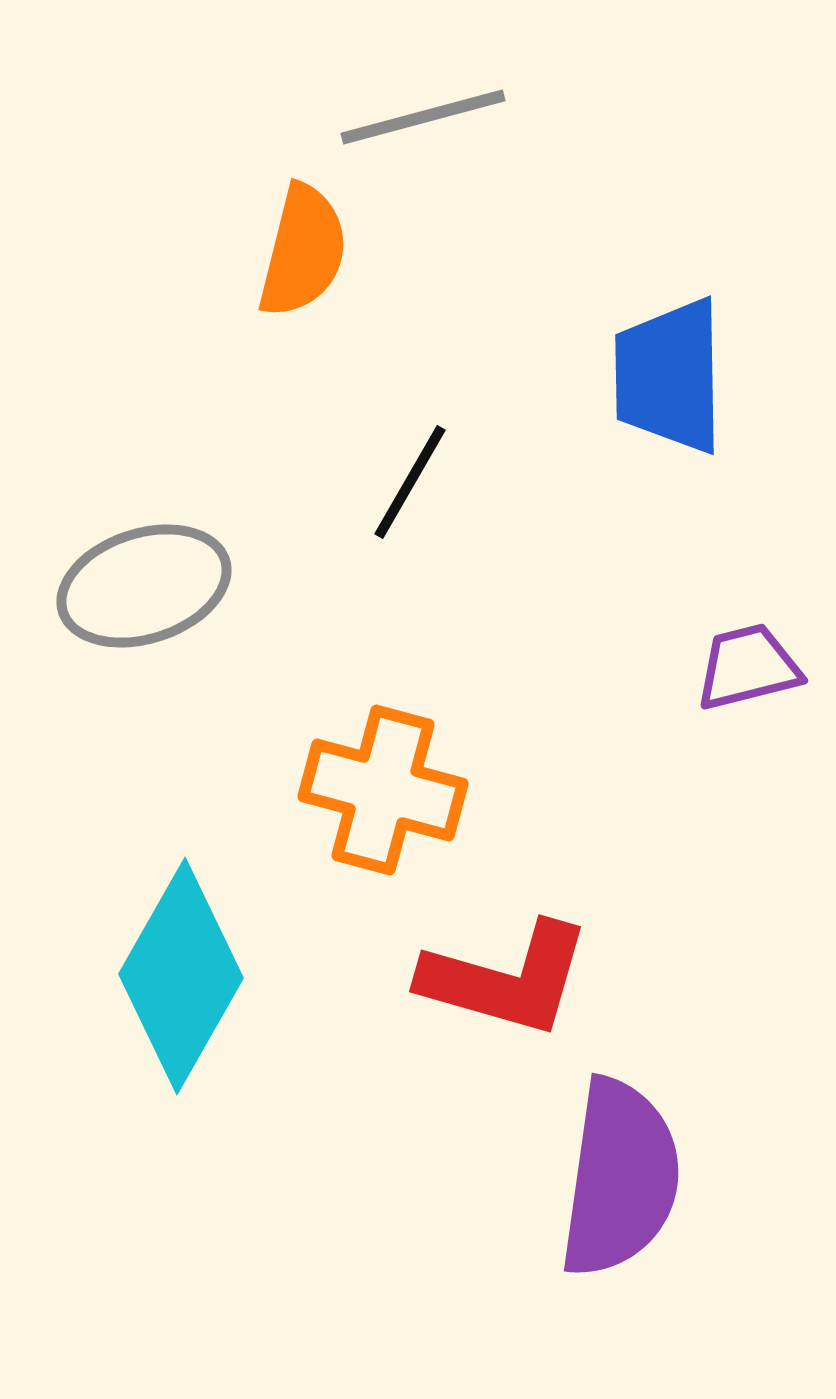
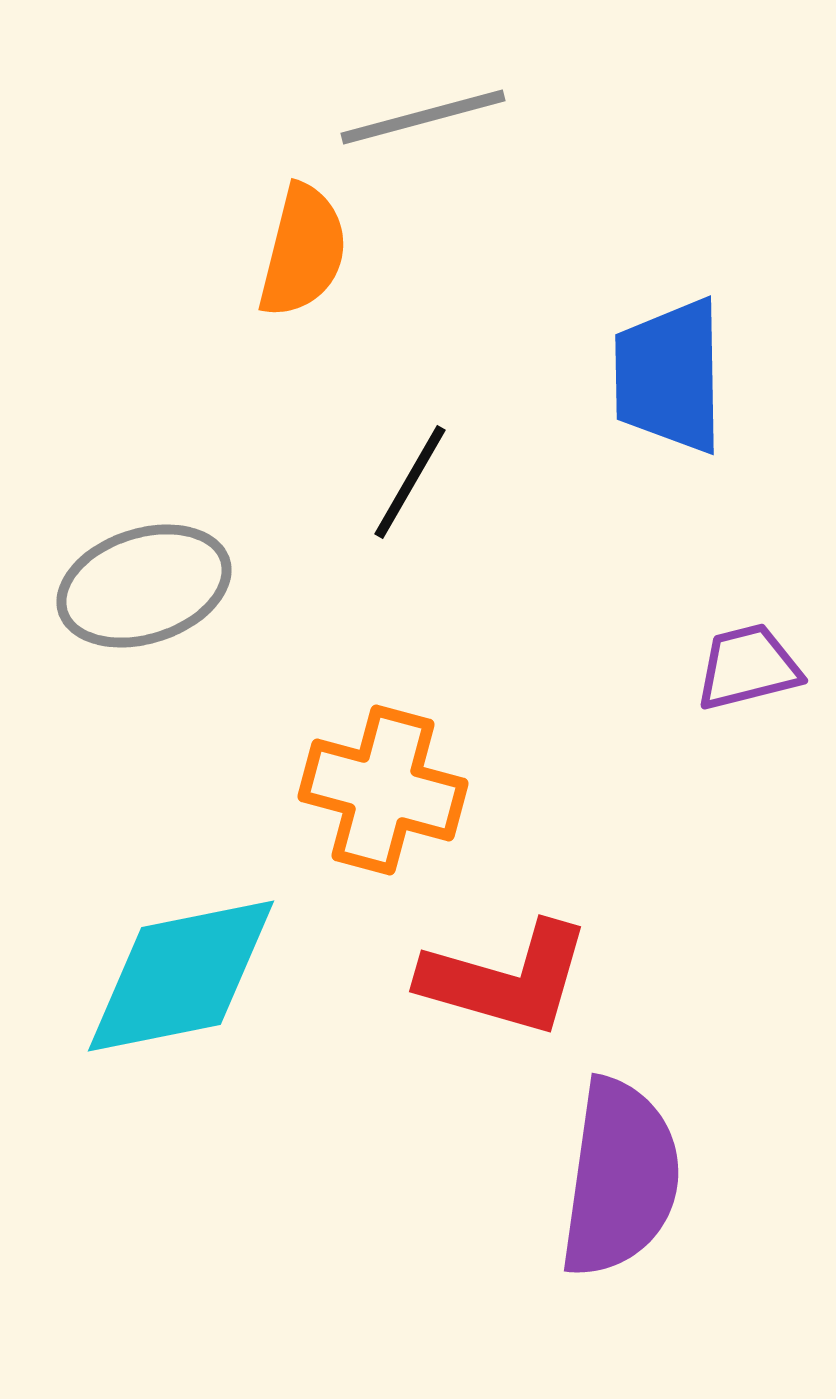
cyan diamond: rotated 49 degrees clockwise
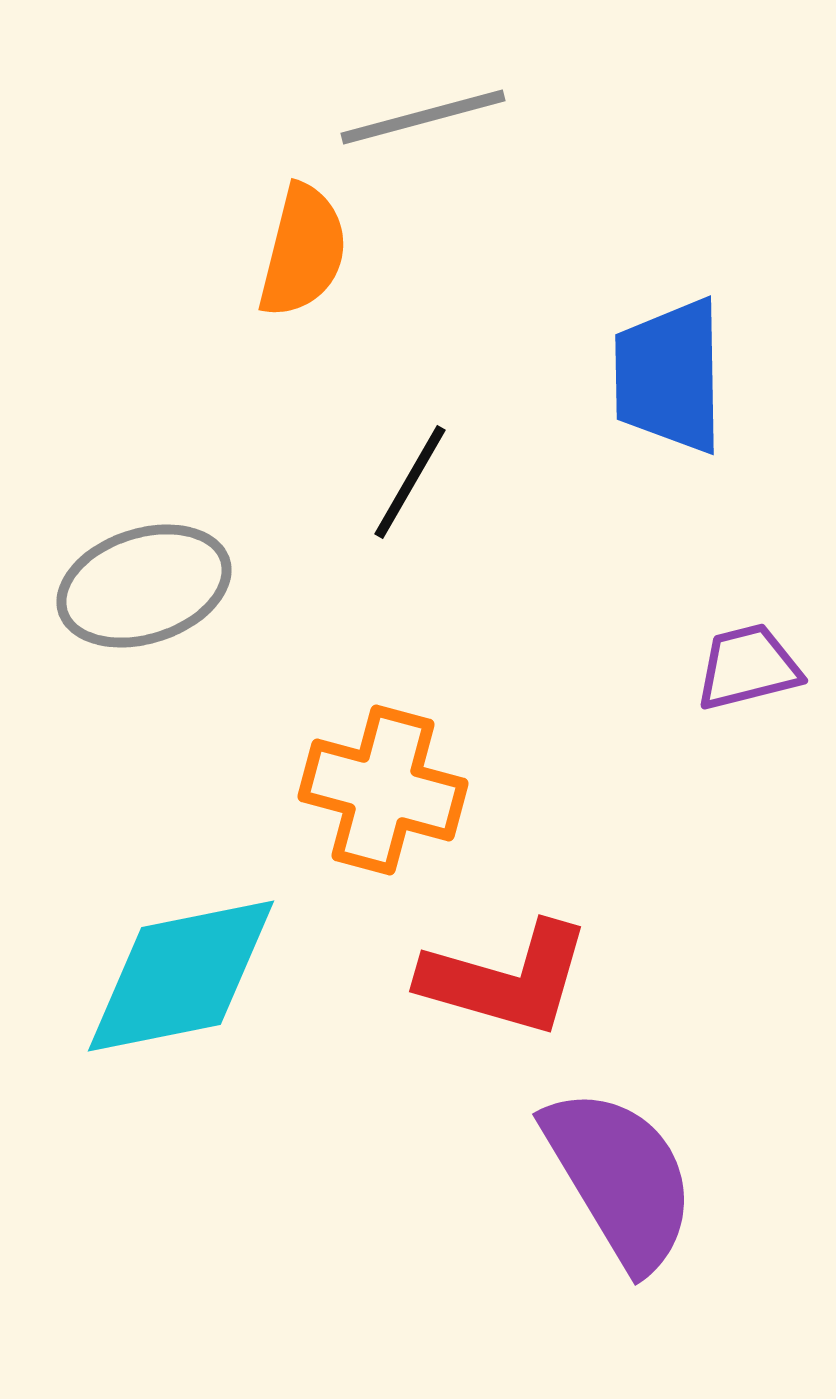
purple semicircle: rotated 39 degrees counterclockwise
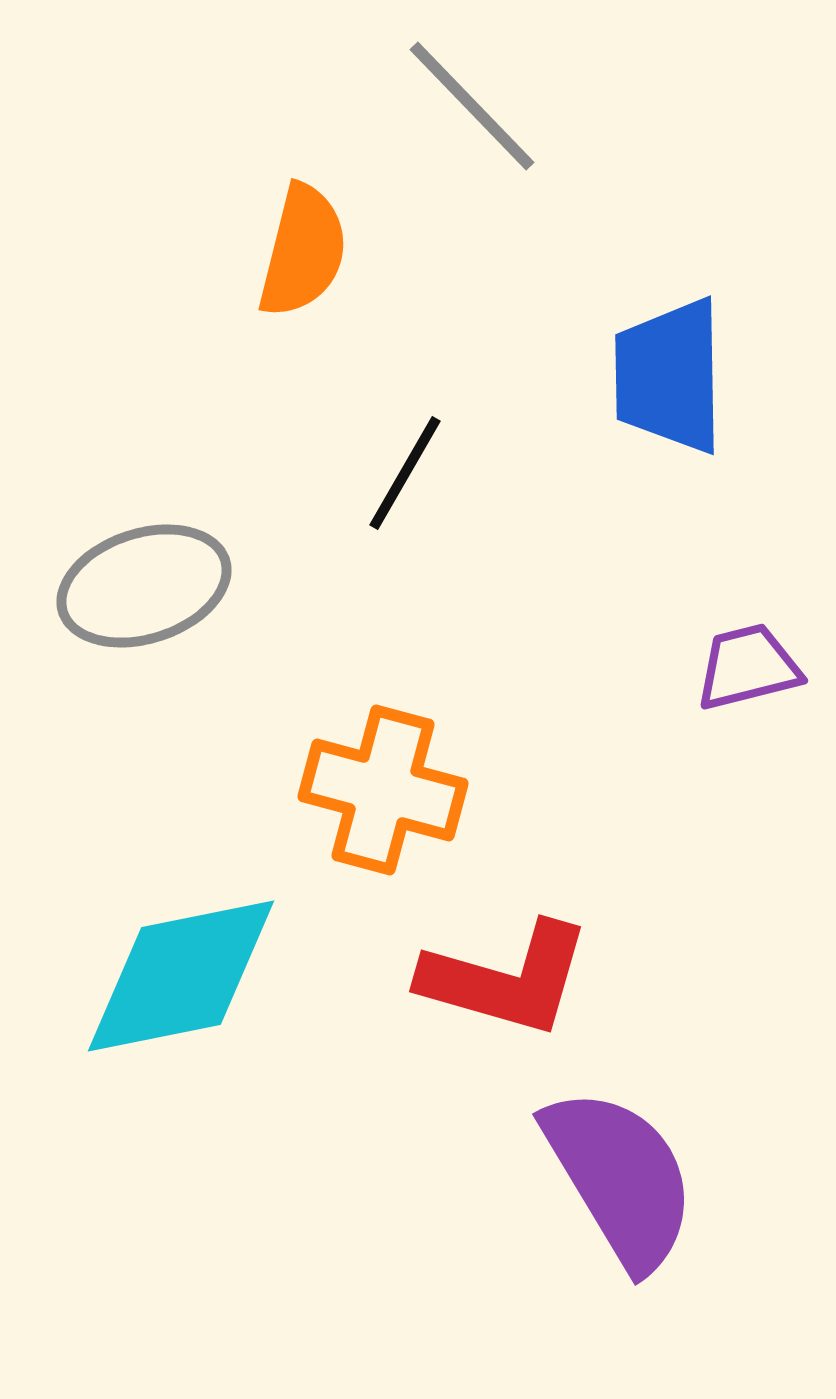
gray line: moved 49 px right, 11 px up; rotated 61 degrees clockwise
black line: moved 5 px left, 9 px up
